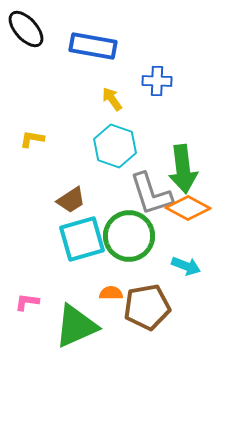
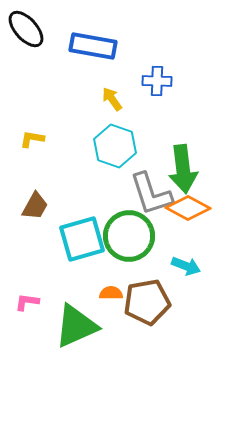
brown trapezoid: moved 36 px left, 6 px down; rotated 28 degrees counterclockwise
brown pentagon: moved 5 px up
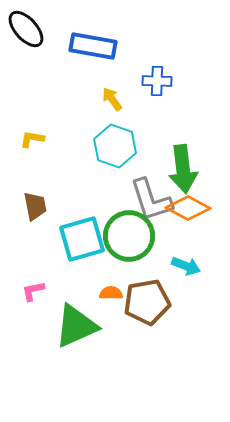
gray L-shape: moved 6 px down
brown trapezoid: rotated 40 degrees counterclockwise
pink L-shape: moved 6 px right, 11 px up; rotated 20 degrees counterclockwise
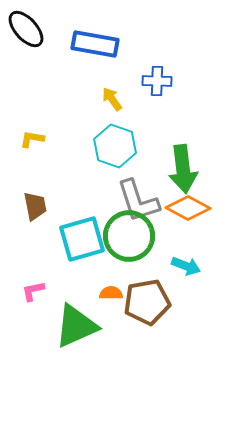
blue rectangle: moved 2 px right, 2 px up
gray L-shape: moved 13 px left, 1 px down
